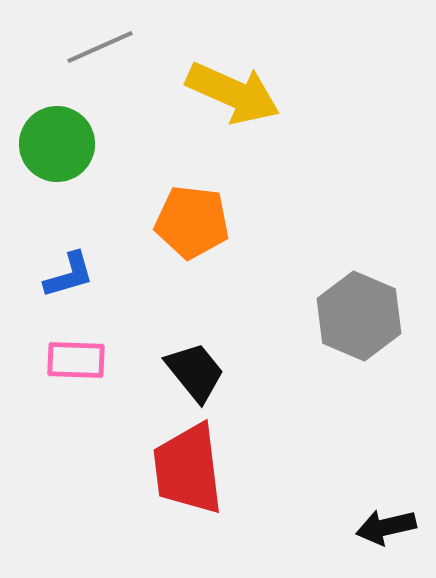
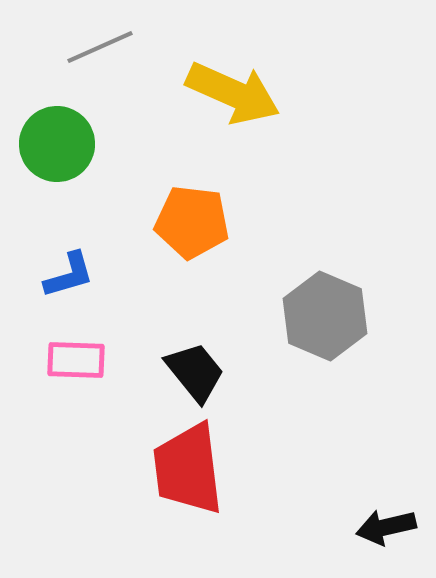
gray hexagon: moved 34 px left
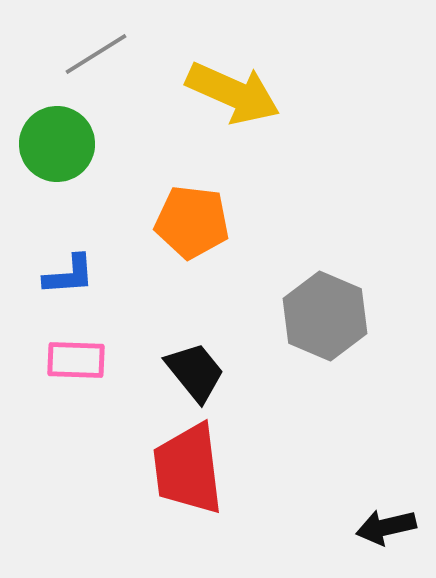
gray line: moved 4 px left, 7 px down; rotated 8 degrees counterclockwise
blue L-shape: rotated 12 degrees clockwise
